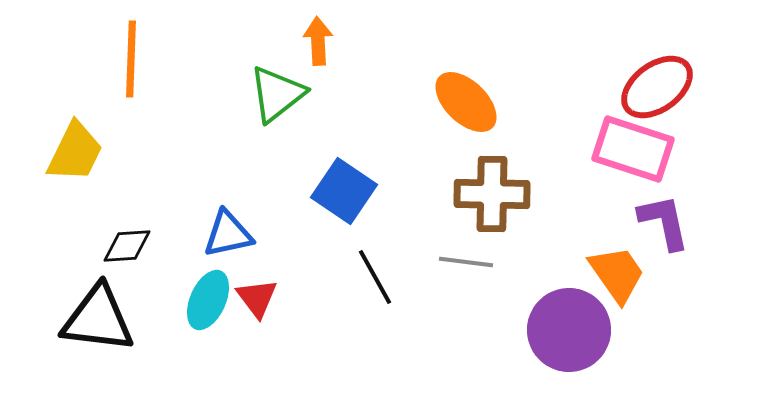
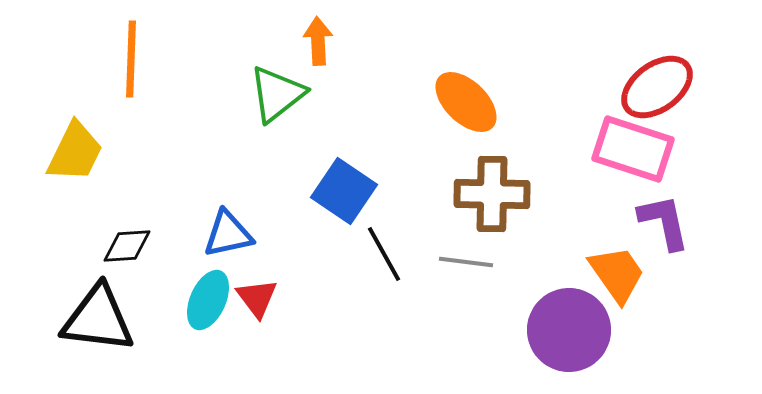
black line: moved 9 px right, 23 px up
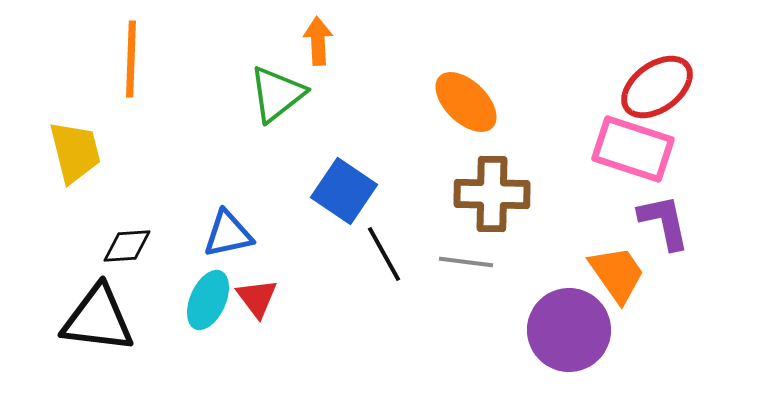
yellow trapezoid: rotated 40 degrees counterclockwise
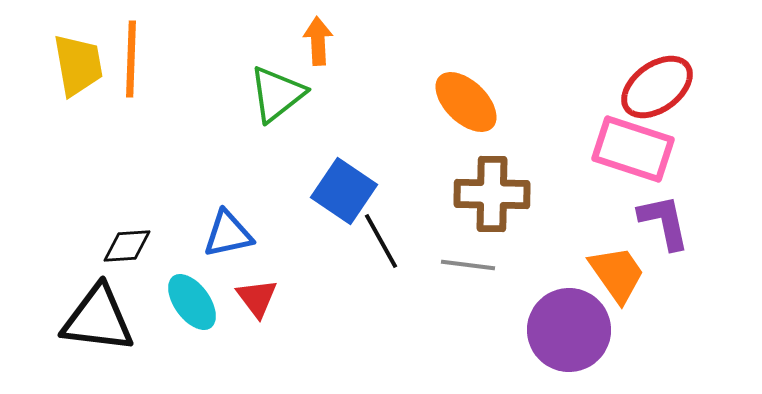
yellow trapezoid: moved 3 px right, 87 px up; rotated 4 degrees clockwise
black line: moved 3 px left, 13 px up
gray line: moved 2 px right, 3 px down
cyan ellipse: moved 16 px left, 2 px down; rotated 60 degrees counterclockwise
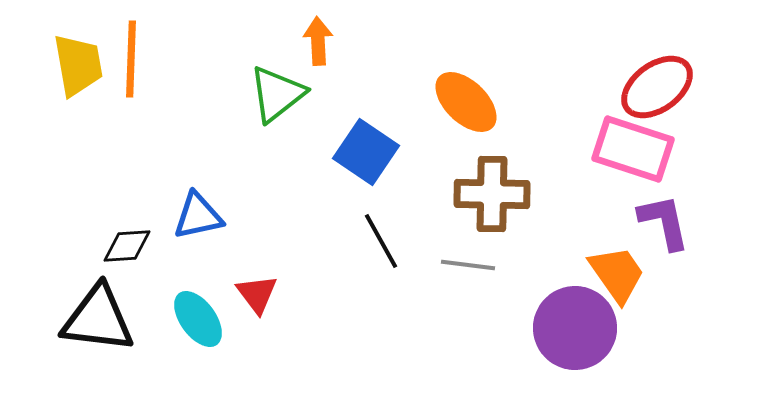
blue square: moved 22 px right, 39 px up
blue triangle: moved 30 px left, 18 px up
red triangle: moved 4 px up
cyan ellipse: moved 6 px right, 17 px down
purple circle: moved 6 px right, 2 px up
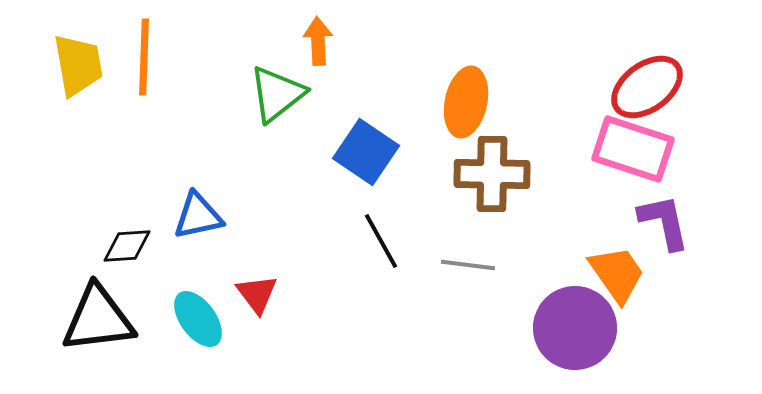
orange line: moved 13 px right, 2 px up
red ellipse: moved 10 px left
orange ellipse: rotated 58 degrees clockwise
brown cross: moved 20 px up
black triangle: rotated 14 degrees counterclockwise
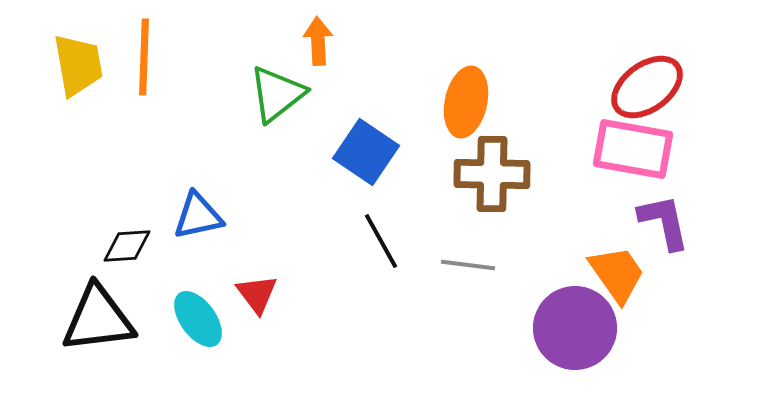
pink rectangle: rotated 8 degrees counterclockwise
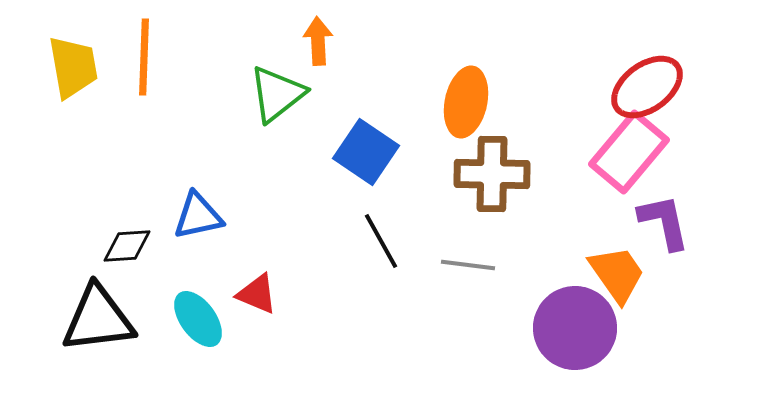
yellow trapezoid: moved 5 px left, 2 px down
pink rectangle: moved 4 px left, 3 px down; rotated 60 degrees counterclockwise
red triangle: rotated 30 degrees counterclockwise
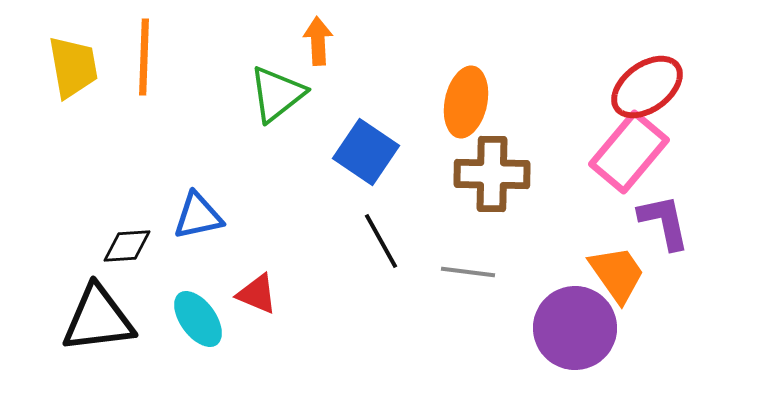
gray line: moved 7 px down
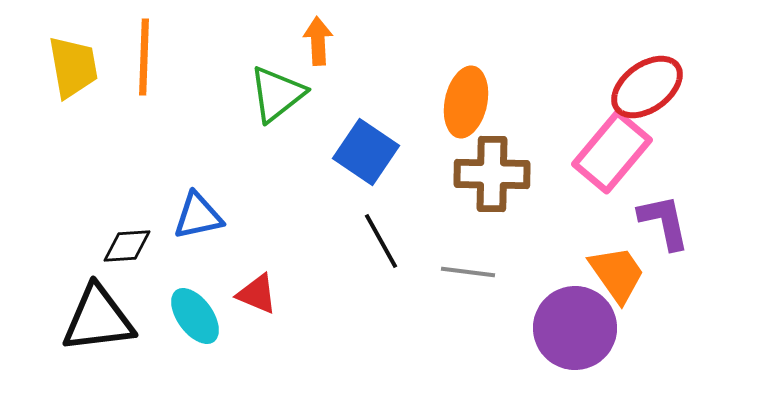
pink rectangle: moved 17 px left
cyan ellipse: moved 3 px left, 3 px up
